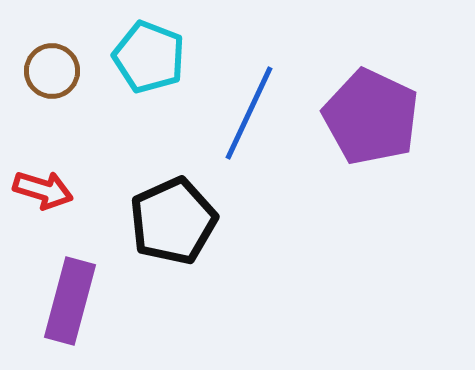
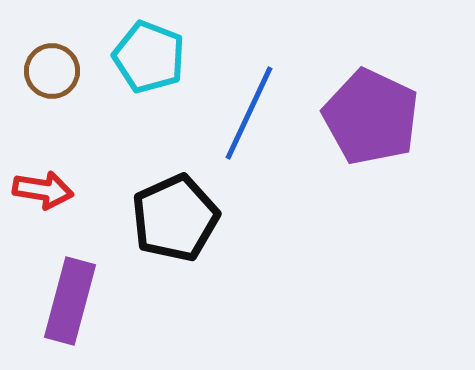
red arrow: rotated 8 degrees counterclockwise
black pentagon: moved 2 px right, 3 px up
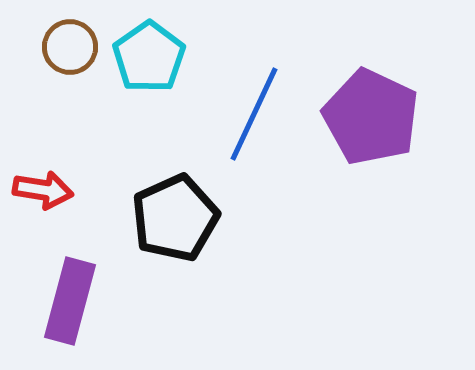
cyan pentagon: rotated 16 degrees clockwise
brown circle: moved 18 px right, 24 px up
blue line: moved 5 px right, 1 px down
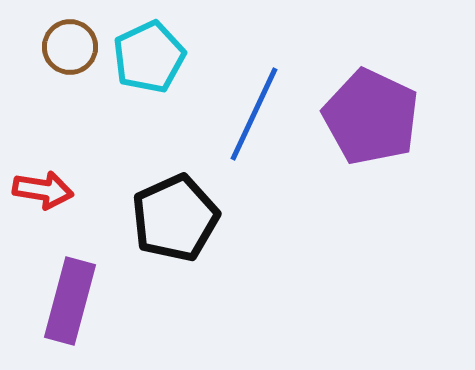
cyan pentagon: rotated 10 degrees clockwise
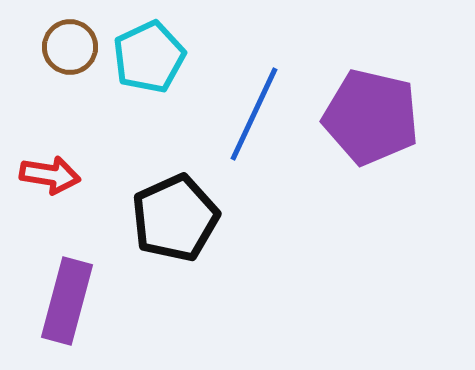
purple pentagon: rotated 12 degrees counterclockwise
red arrow: moved 7 px right, 15 px up
purple rectangle: moved 3 px left
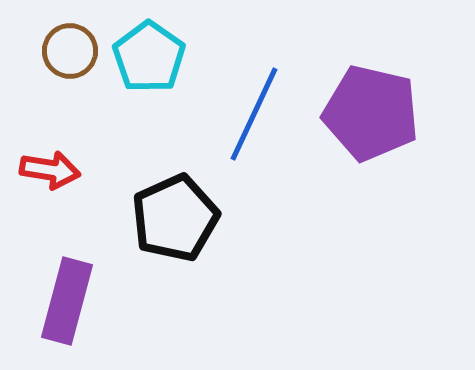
brown circle: moved 4 px down
cyan pentagon: rotated 12 degrees counterclockwise
purple pentagon: moved 4 px up
red arrow: moved 5 px up
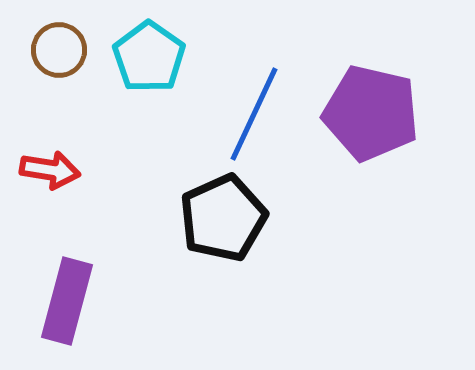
brown circle: moved 11 px left, 1 px up
black pentagon: moved 48 px right
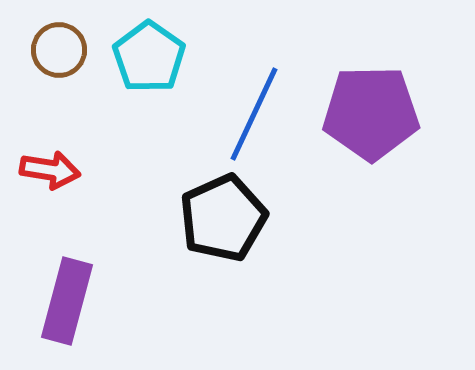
purple pentagon: rotated 14 degrees counterclockwise
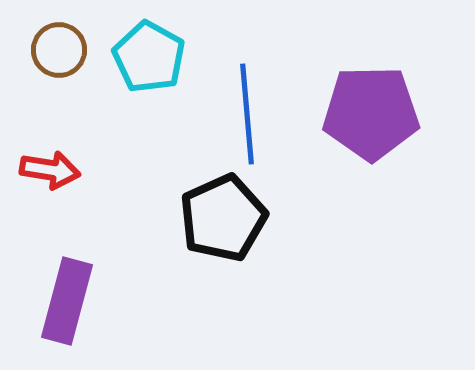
cyan pentagon: rotated 6 degrees counterclockwise
blue line: moved 7 px left; rotated 30 degrees counterclockwise
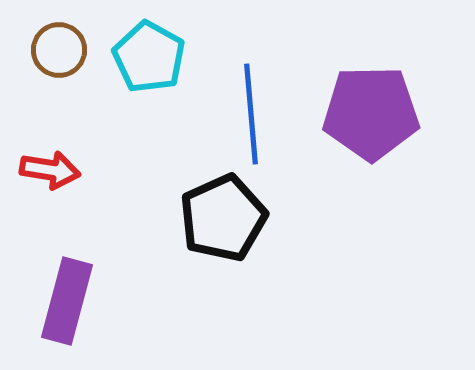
blue line: moved 4 px right
